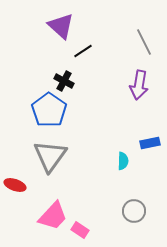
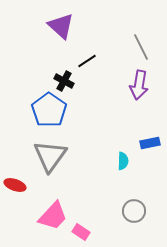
gray line: moved 3 px left, 5 px down
black line: moved 4 px right, 10 px down
pink rectangle: moved 1 px right, 2 px down
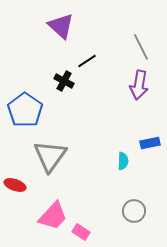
blue pentagon: moved 24 px left
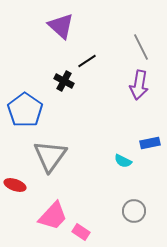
cyan semicircle: rotated 114 degrees clockwise
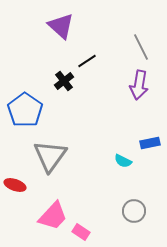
black cross: rotated 24 degrees clockwise
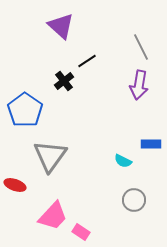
blue rectangle: moved 1 px right, 1 px down; rotated 12 degrees clockwise
gray circle: moved 11 px up
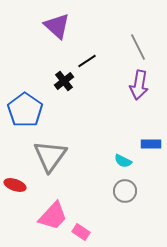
purple triangle: moved 4 px left
gray line: moved 3 px left
gray circle: moved 9 px left, 9 px up
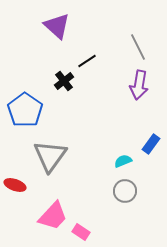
blue rectangle: rotated 54 degrees counterclockwise
cyan semicircle: rotated 132 degrees clockwise
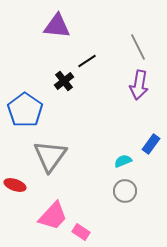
purple triangle: rotated 36 degrees counterclockwise
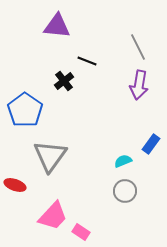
black line: rotated 54 degrees clockwise
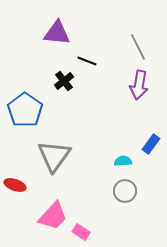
purple triangle: moved 7 px down
gray triangle: moved 4 px right
cyan semicircle: rotated 18 degrees clockwise
